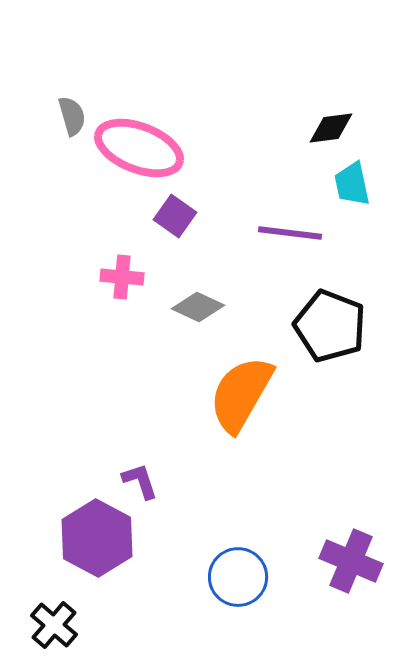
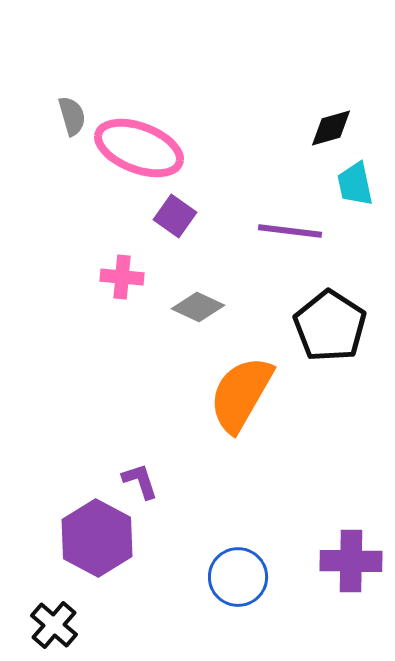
black diamond: rotated 9 degrees counterclockwise
cyan trapezoid: moved 3 px right
purple line: moved 2 px up
black pentagon: rotated 12 degrees clockwise
purple cross: rotated 22 degrees counterclockwise
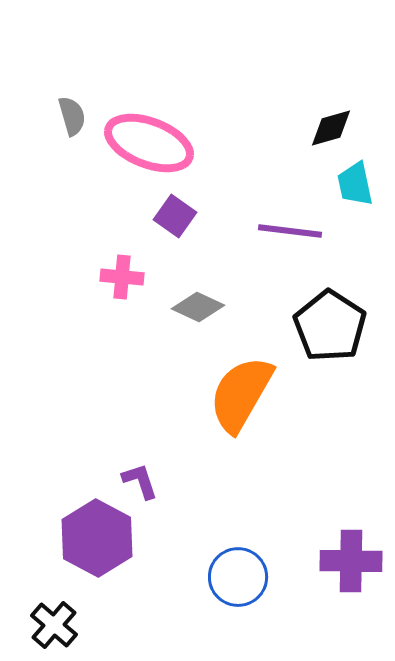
pink ellipse: moved 10 px right, 5 px up
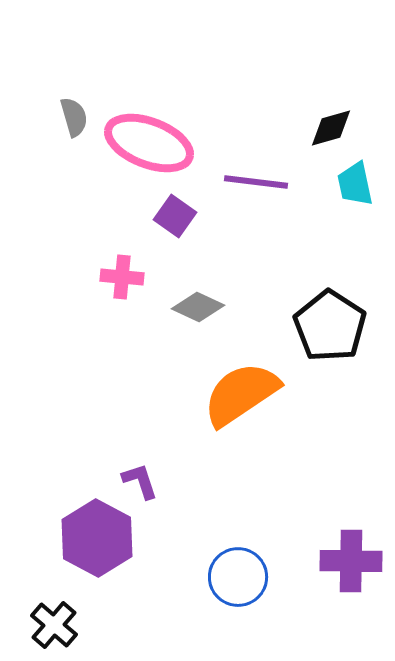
gray semicircle: moved 2 px right, 1 px down
purple line: moved 34 px left, 49 px up
orange semicircle: rotated 26 degrees clockwise
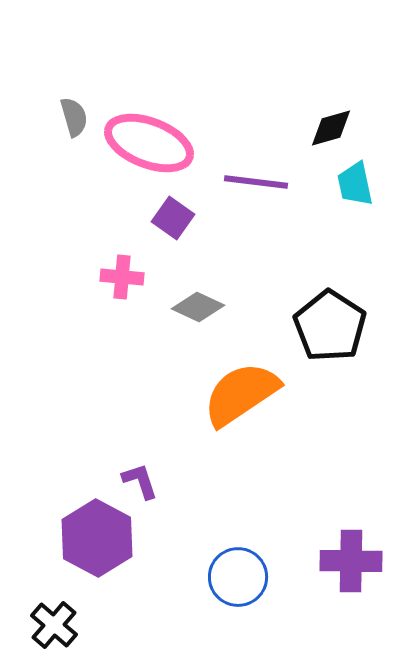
purple square: moved 2 px left, 2 px down
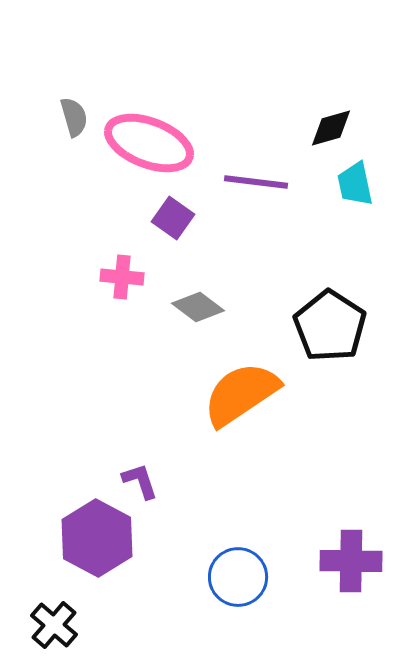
gray diamond: rotated 12 degrees clockwise
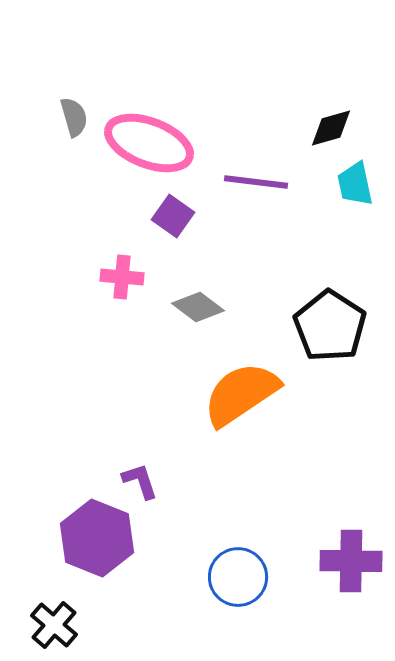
purple square: moved 2 px up
purple hexagon: rotated 6 degrees counterclockwise
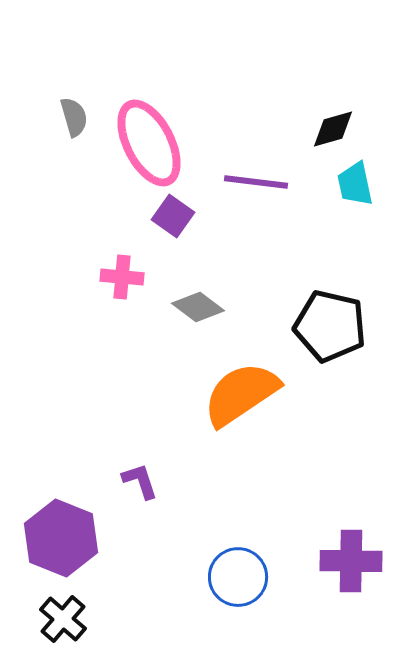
black diamond: moved 2 px right, 1 px down
pink ellipse: rotated 42 degrees clockwise
black pentagon: rotated 20 degrees counterclockwise
purple hexagon: moved 36 px left
black cross: moved 9 px right, 6 px up
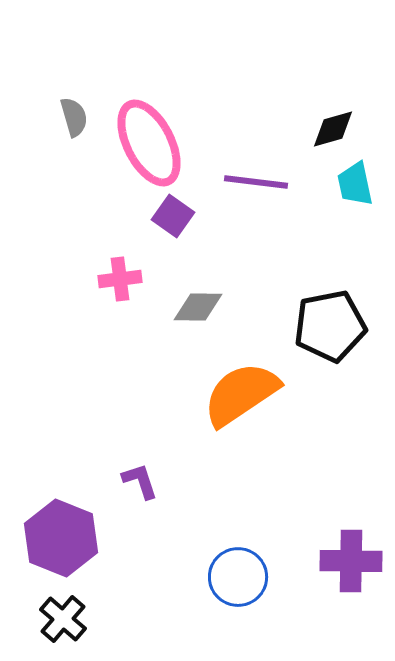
pink cross: moved 2 px left, 2 px down; rotated 12 degrees counterclockwise
gray diamond: rotated 36 degrees counterclockwise
black pentagon: rotated 24 degrees counterclockwise
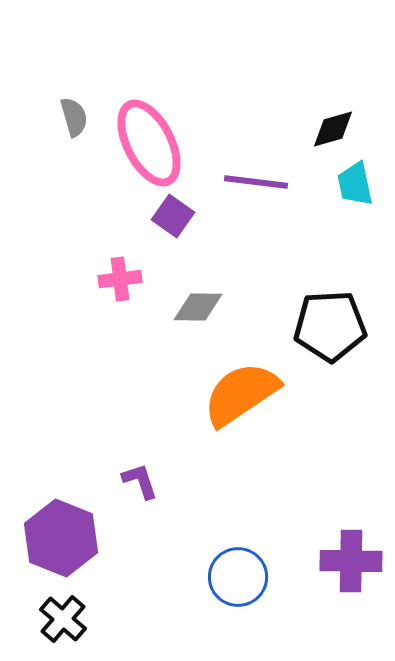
black pentagon: rotated 8 degrees clockwise
